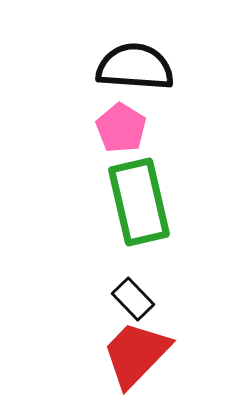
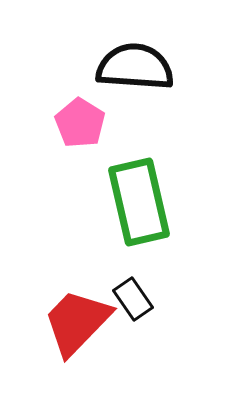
pink pentagon: moved 41 px left, 5 px up
black rectangle: rotated 9 degrees clockwise
red trapezoid: moved 59 px left, 32 px up
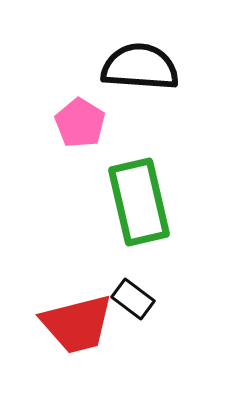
black semicircle: moved 5 px right
black rectangle: rotated 18 degrees counterclockwise
red trapezoid: moved 2 px down; rotated 148 degrees counterclockwise
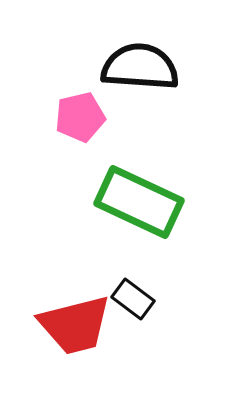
pink pentagon: moved 6 px up; rotated 27 degrees clockwise
green rectangle: rotated 52 degrees counterclockwise
red trapezoid: moved 2 px left, 1 px down
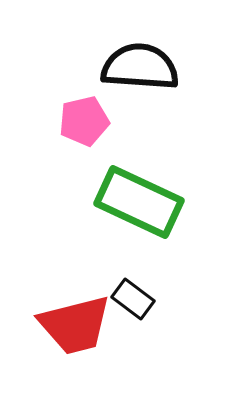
pink pentagon: moved 4 px right, 4 px down
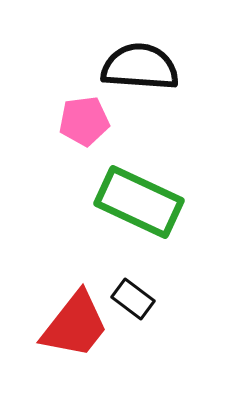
pink pentagon: rotated 6 degrees clockwise
red trapezoid: rotated 38 degrees counterclockwise
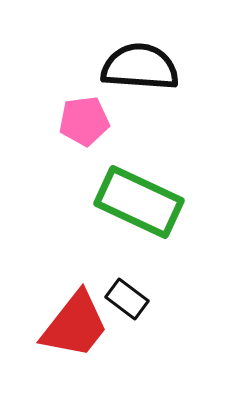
black rectangle: moved 6 px left
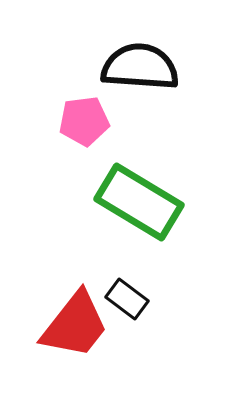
green rectangle: rotated 6 degrees clockwise
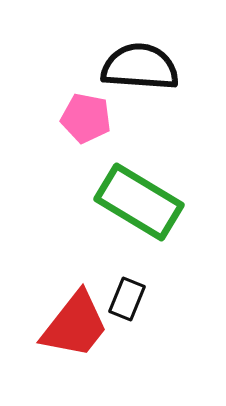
pink pentagon: moved 2 px right, 3 px up; rotated 18 degrees clockwise
black rectangle: rotated 75 degrees clockwise
